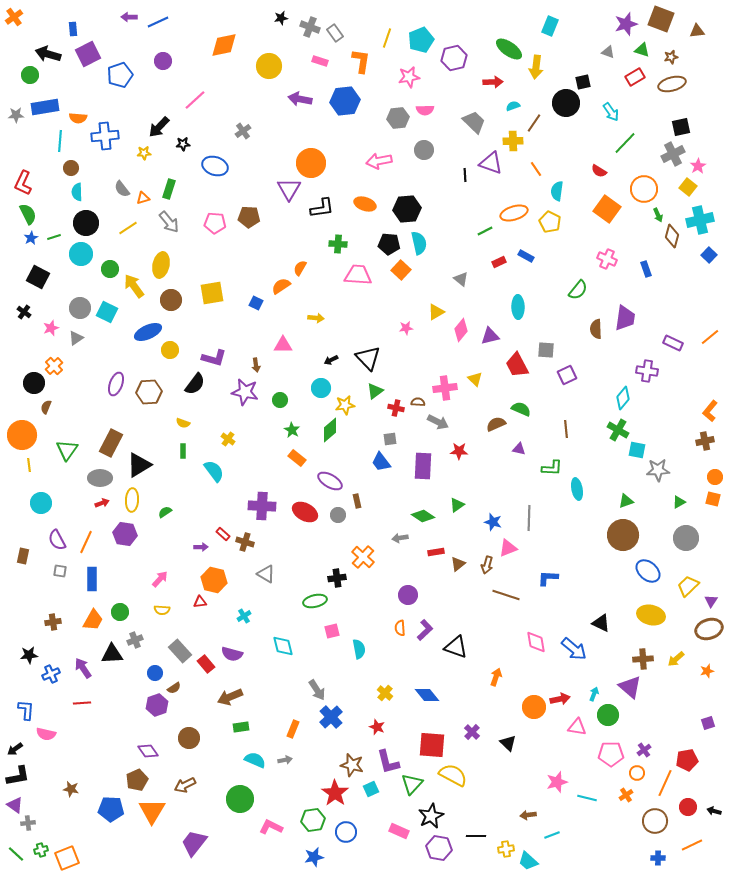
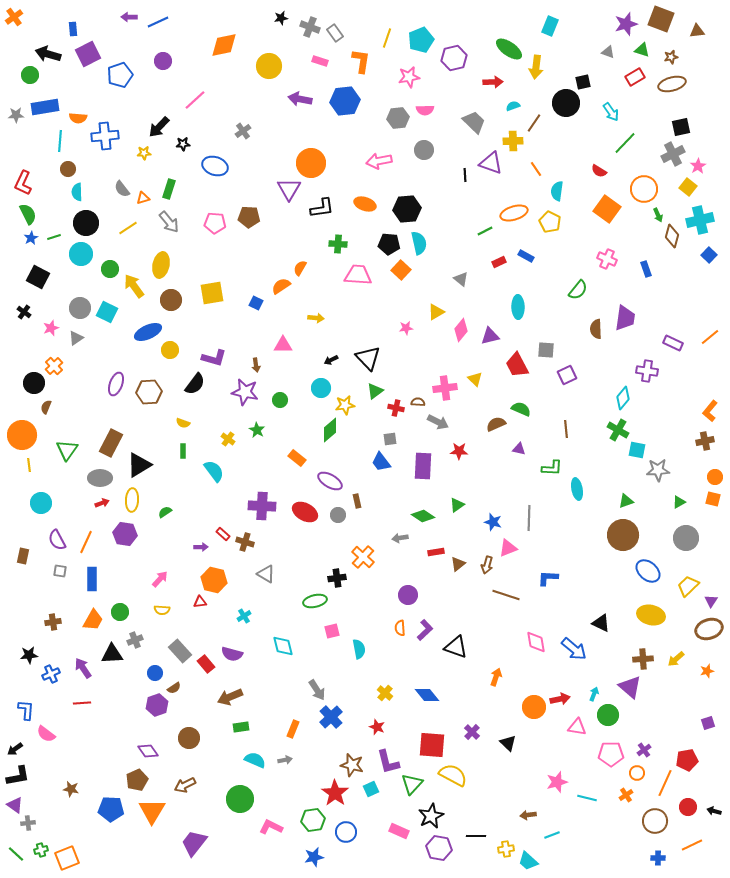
brown circle at (71, 168): moved 3 px left, 1 px down
green star at (292, 430): moved 35 px left
pink semicircle at (46, 734): rotated 24 degrees clockwise
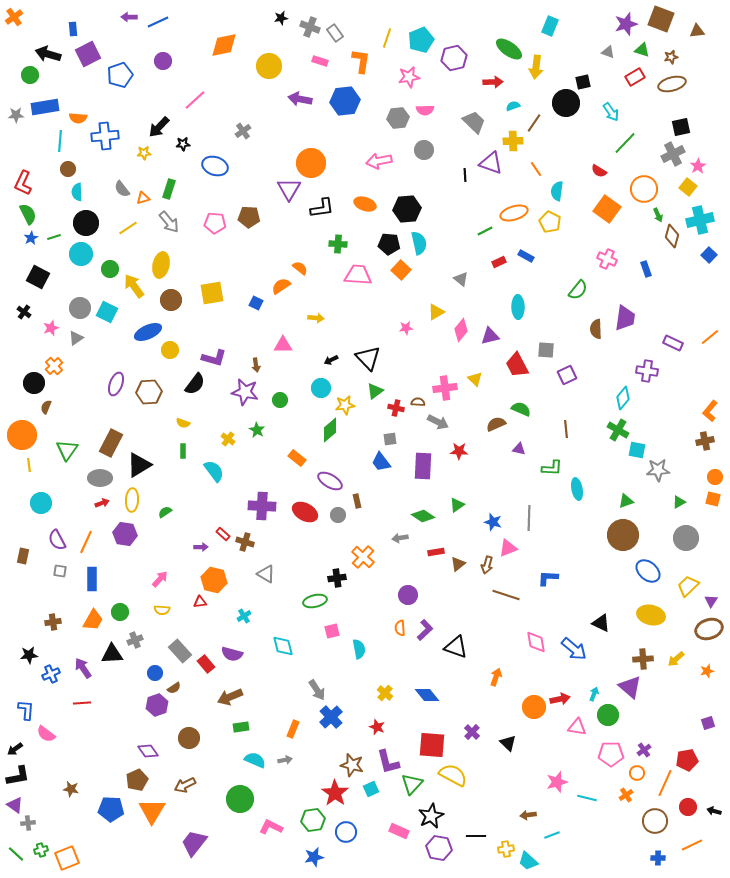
orange semicircle at (300, 268): rotated 98 degrees clockwise
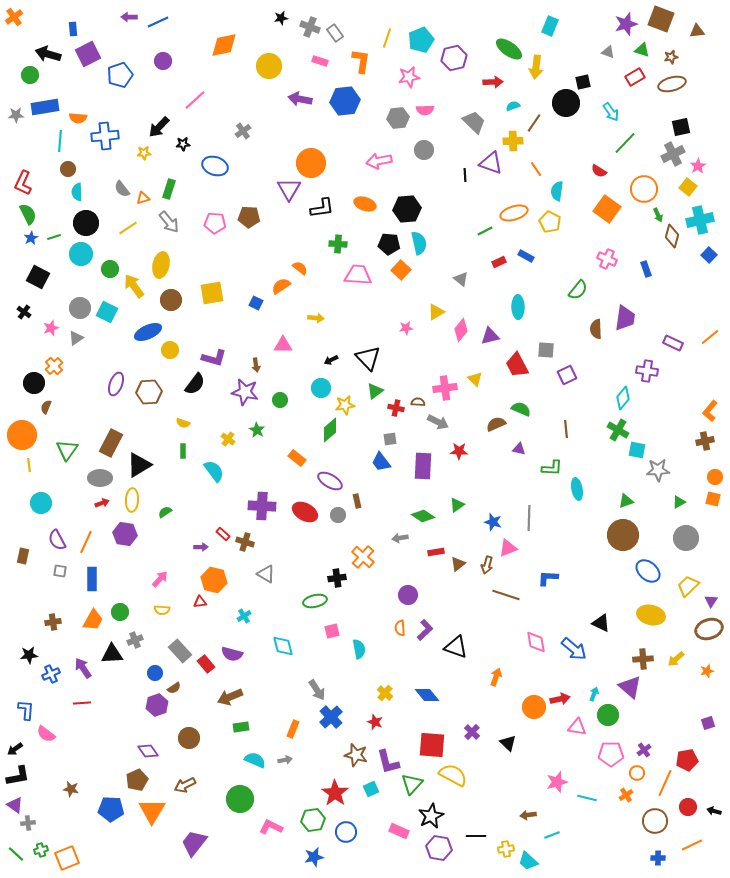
red star at (377, 727): moved 2 px left, 5 px up
brown star at (352, 765): moved 4 px right, 10 px up
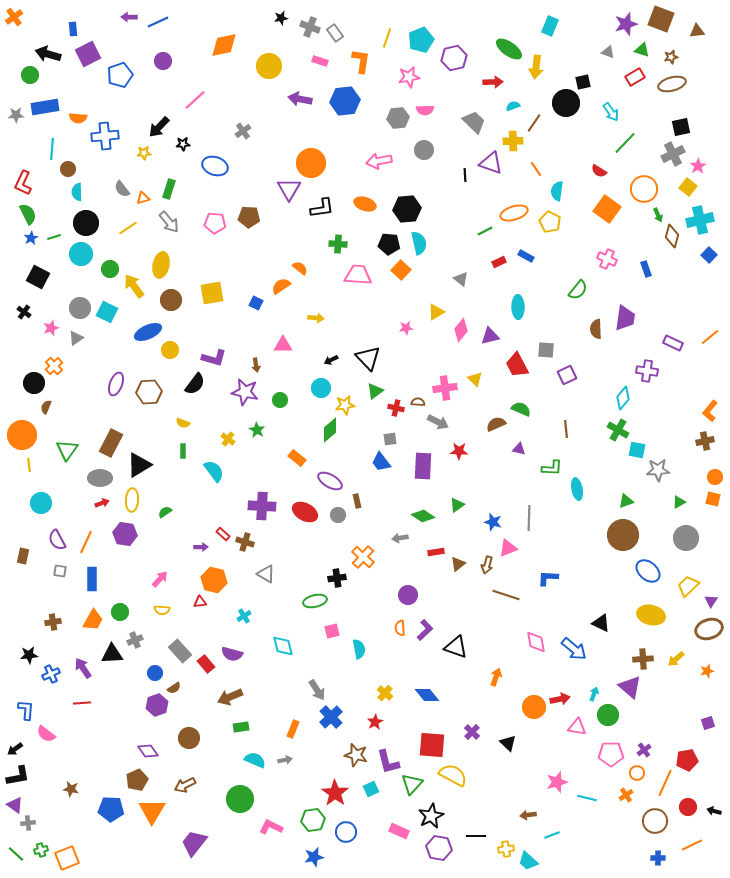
cyan line at (60, 141): moved 8 px left, 8 px down
red star at (375, 722): rotated 21 degrees clockwise
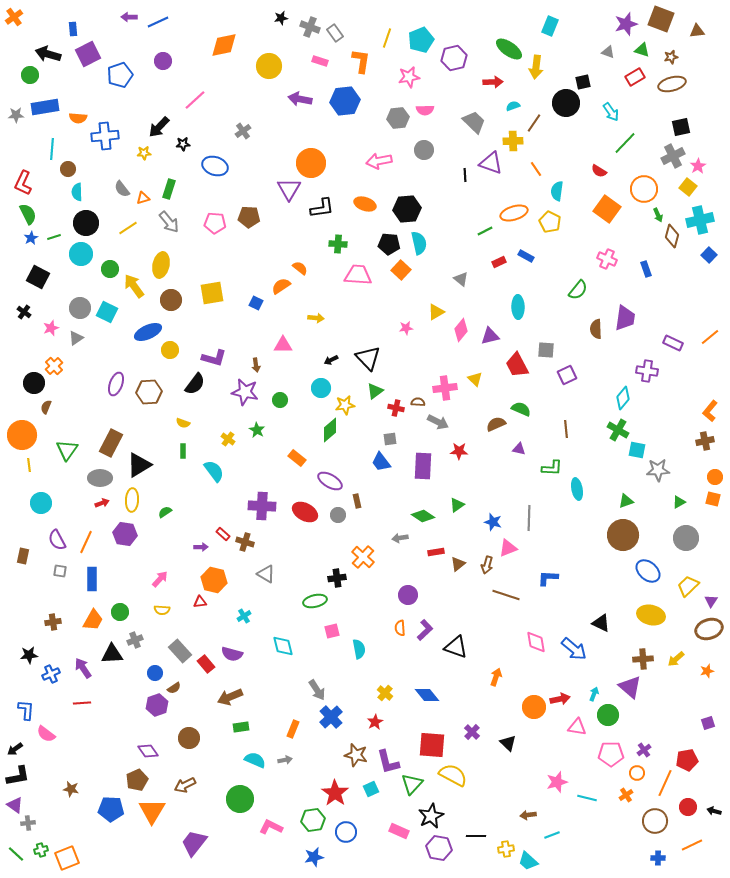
gray cross at (673, 154): moved 2 px down
